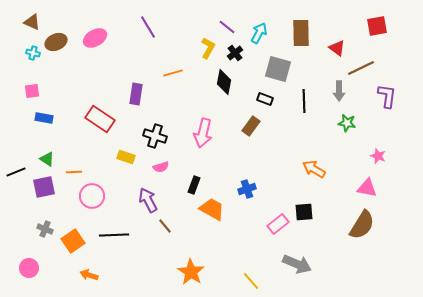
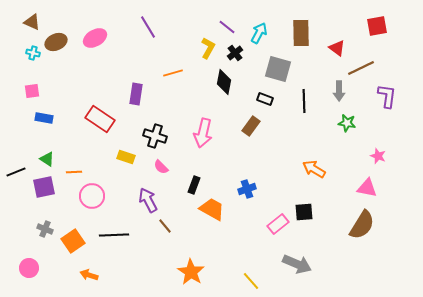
pink semicircle at (161, 167): rotated 63 degrees clockwise
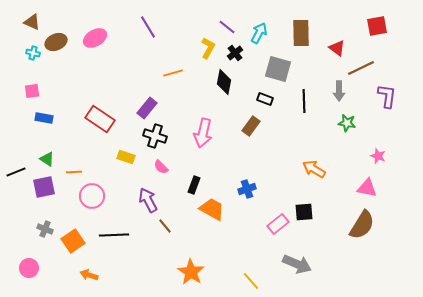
purple rectangle at (136, 94): moved 11 px right, 14 px down; rotated 30 degrees clockwise
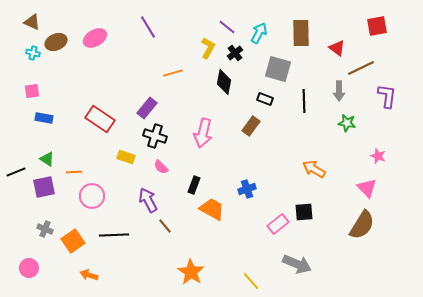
pink triangle at (367, 188): rotated 35 degrees clockwise
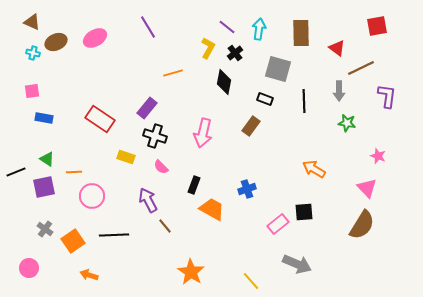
cyan arrow at (259, 33): moved 4 px up; rotated 20 degrees counterclockwise
gray cross at (45, 229): rotated 14 degrees clockwise
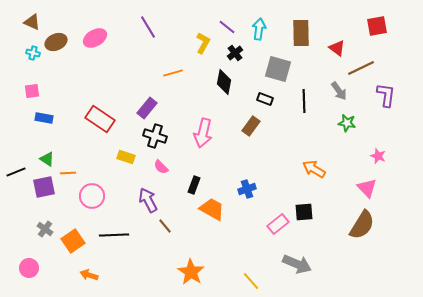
yellow L-shape at (208, 48): moved 5 px left, 5 px up
gray arrow at (339, 91): rotated 36 degrees counterclockwise
purple L-shape at (387, 96): moved 1 px left, 1 px up
orange line at (74, 172): moved 6 px left, 1 px down
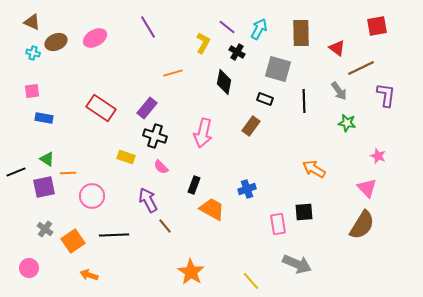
cyan arrow at (259, 29): rotated 20 degrees clockwise
black cross at (235, 53): moved 2 px right, 1 px up; rotated 21 degrees counterclockwise
red rectangle at (100, 119): moved 1 px right, 11 px up
pink rectangle at (278, 224): rotated 60 degrees counterclockwise
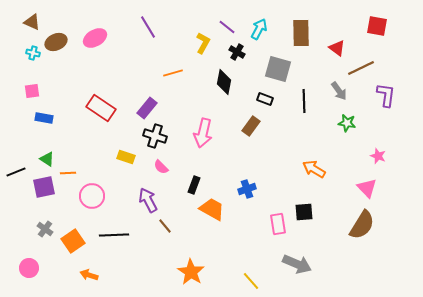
red square at (377, 26): rotated 20 degrees clockwise
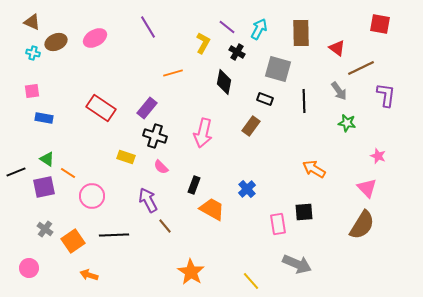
red square at (377, 26): moved 3 px right, 2 px up
orange line at (68, 173): rotated 35 degrees clockwise
blue cross at (247, 189): rotated 24 degrees counterclockwise
